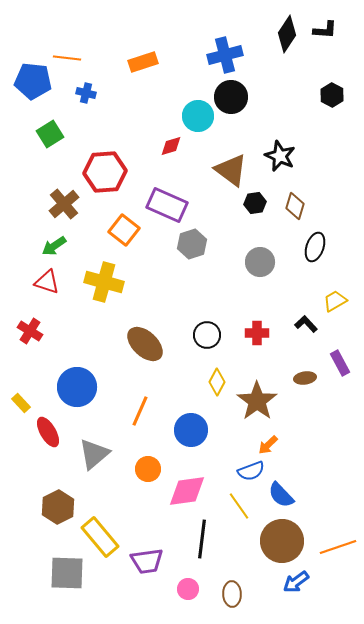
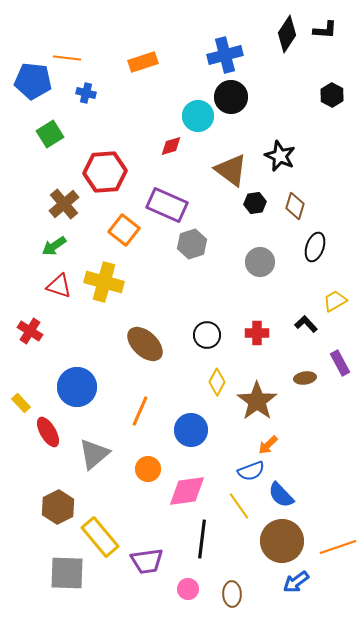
red triangle at (47, 282): moved 12 px right, 4 px down
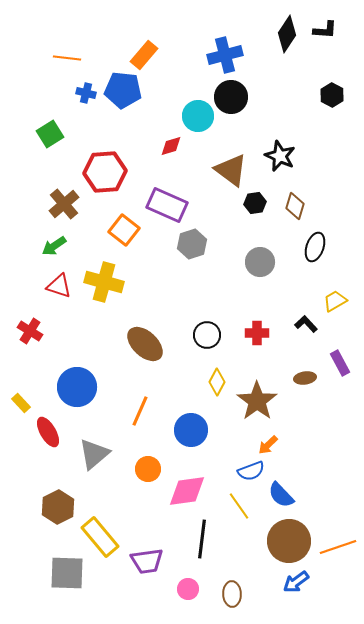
orange rectangle at (143, 62): moved 1 px right, 7 px up; rotated 32 degrees counterclockwise
blue pentagon at (33, 81): moved 90 px right, 9 px down
brown circle at (282, 541): moved 7 px right
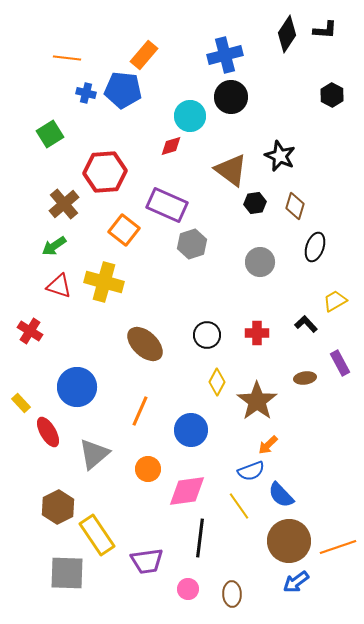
cyan circle at (198, 116): moved 8 px left
yellow rectangle at (100, 537): moved 3 px left, 2 px up; rotated 6 degrees clockwise
black line at (202, 539): moved 2 px left, 1 px up
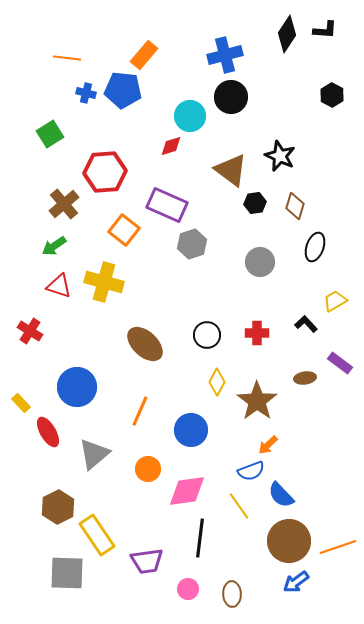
purple rectangle at (340, 363): rotated 25 degrees counterclockwise
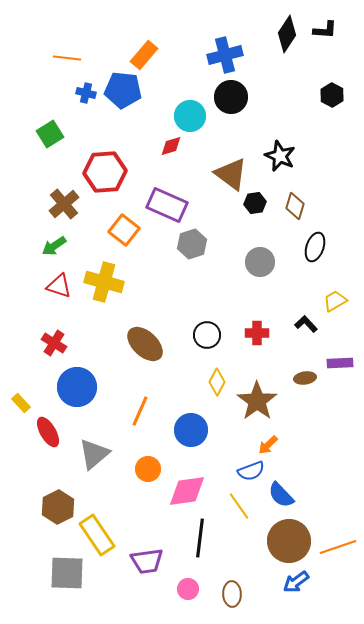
brown triangle at (231, 170): moved 4 px down
red cross at (30, 331): moved 24 px right, 12 px down
purple rectangle at (340, 363): rotated 40 degrees counterclockwise
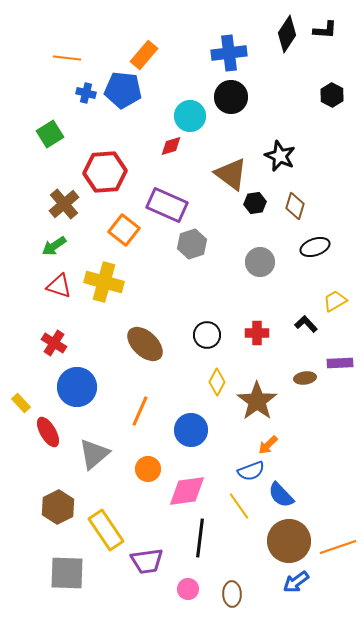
blue cross at (225, 55): moved 4 px right, 2 px up; rotated 8 degrees clockwise
black ellipse at (315, 247): rotated 52 degrees clockwise
yellow rectangle at (97, 535): moved 9 px right, 5 px up
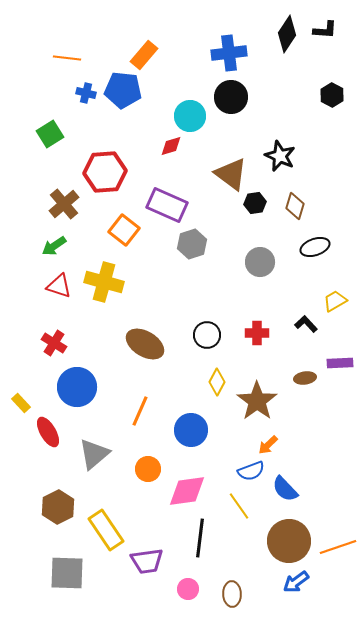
brown ellipse at (145, 344): rotated 12 degrees counterclockwise
blue semicircle at (281, 495): moved 4 px right, 6 px up
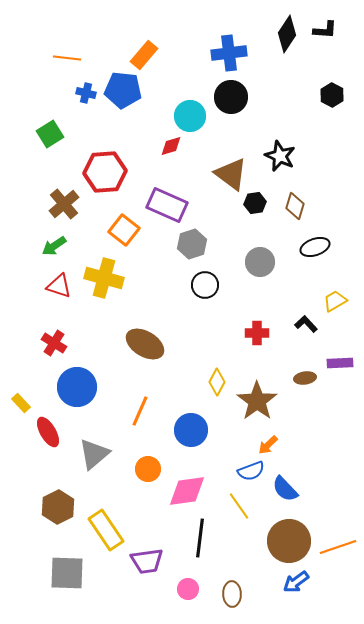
yellow cross at (104, 282): moved 4 px up
black circle at (207, 335): moved 2 px left, 50 px up
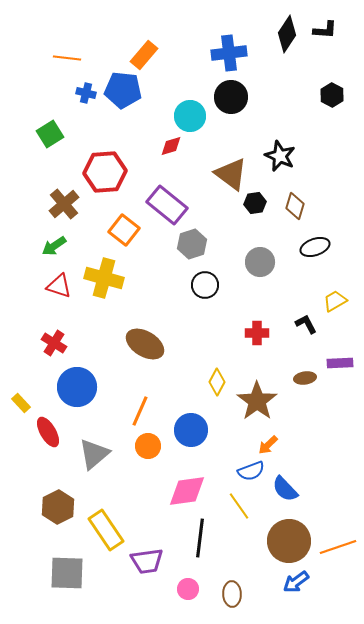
purple rectangle at (167, 205): rotated 15 degrees clockwise
black L-shape at (306, 324): rotated 15 degrees clockwise
orange circle at (148, 469): moved 23 px up
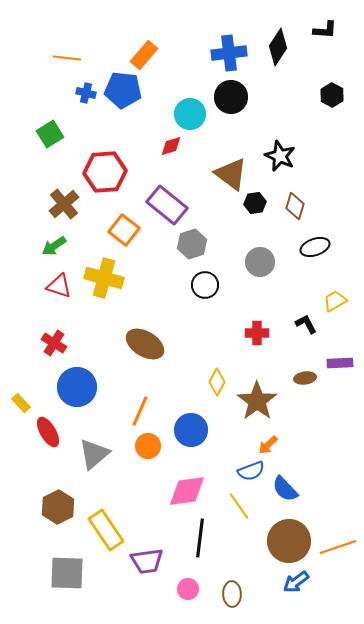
black diamond at (287, 34): moved 9 px left, 13 px down
cyan circle at (190, 116): moved 2 px up
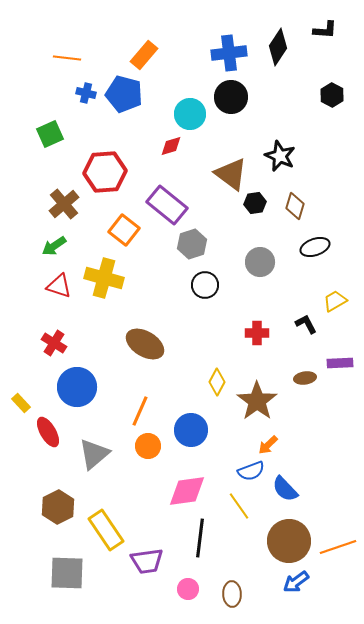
blue pentagon at (123, 90): moved 1 px right, 4 px down; rotated 9 degrees clockwise
green square at (50, 134): rotated 8 degrees clockwise
